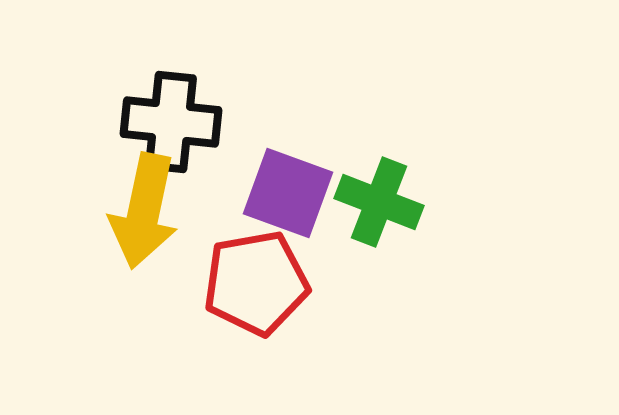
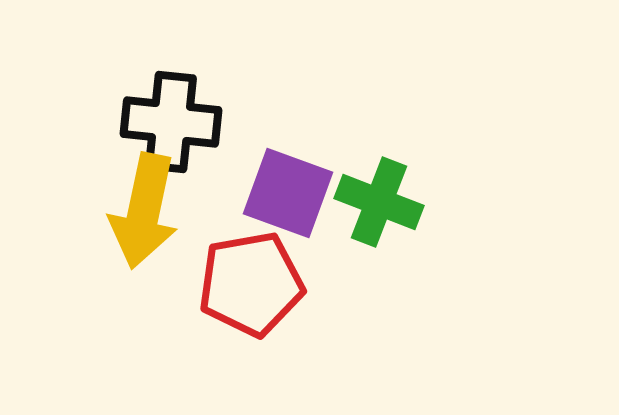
red pentagon: moved 5 px left, 1 px down
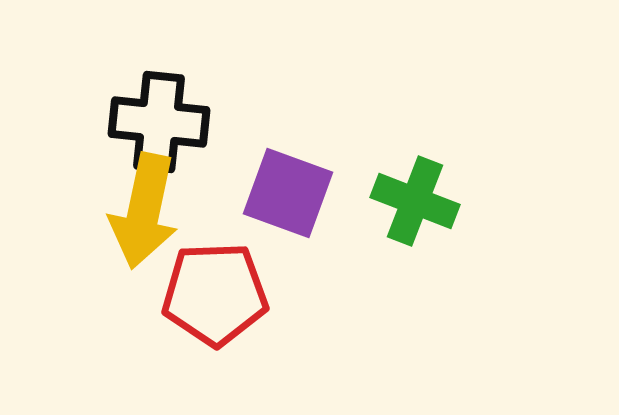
black cross: moved 12 px left
green cross: moved 36 px right, 1 px up
red pentagon: moved 36 px left, 10 px down; rotated 8 degrees clockwise
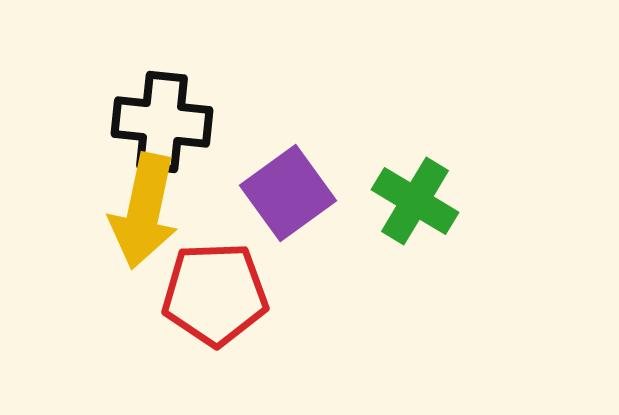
black cross: moved 3 px right
purple square: rotated 34 degrees clockwise
green cross: rotated 10 degrees clockwise
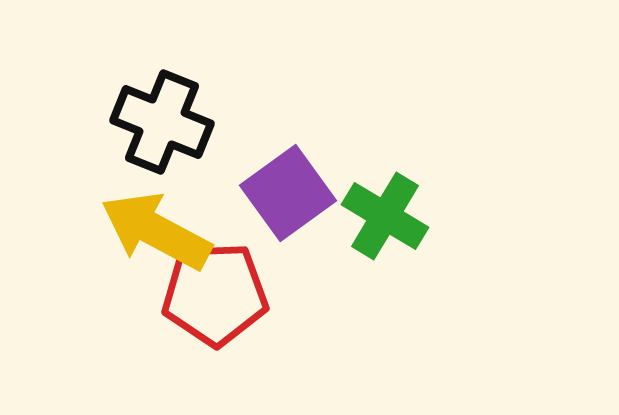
black cross: rotated 16 degrees clockwise
green cross: moved 30 px left, 15 px down
yellow arrow: moved 12 px right, 20 px down; rotated 106 degrees clockwise
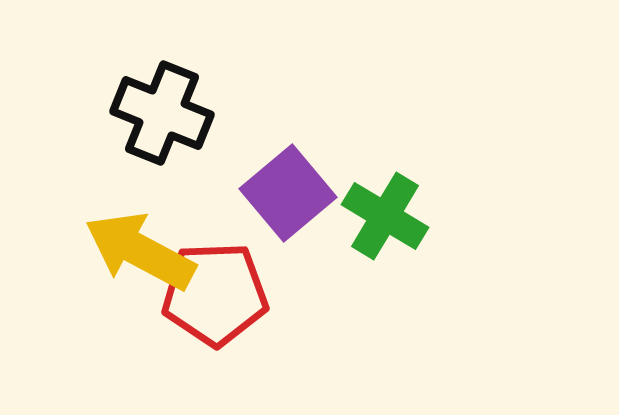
black cross: moved 9 px up
purple square: rotated 4 degrees counterclockwise
yellow arrow: moved 16 px left, 20 px down
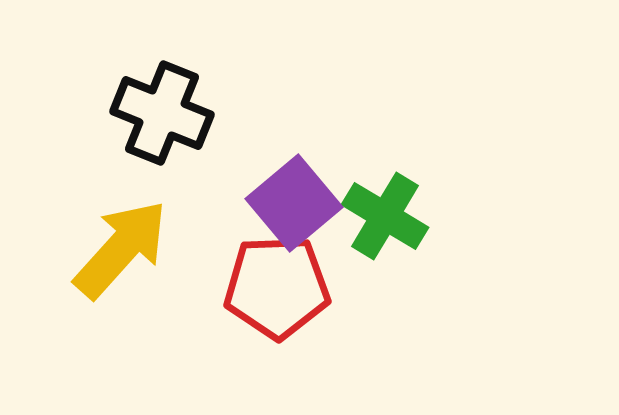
purple square: moved 6 px right, 10 px down
yellow arrow: moved 19 px left, 2 px up; rotated 104 degrees clockwise
red pentagon: moved 62 px right, 7 px up
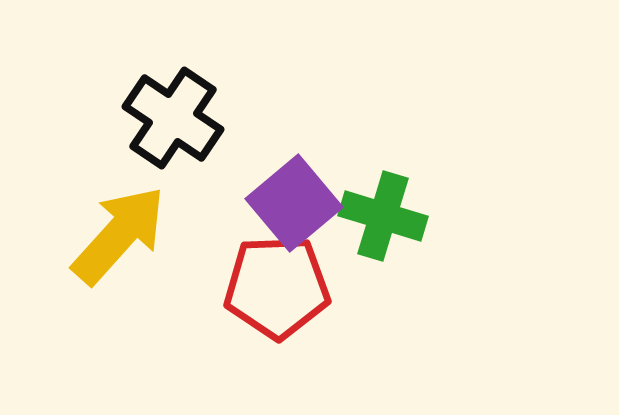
black cross: moved 11 px right, 5 px down; rotated 12 degrees clockwise
green cross: moved 2 px left; rotated 14 degrees counterclockwise
yellow arrow: moved 2 px left, 14 px up
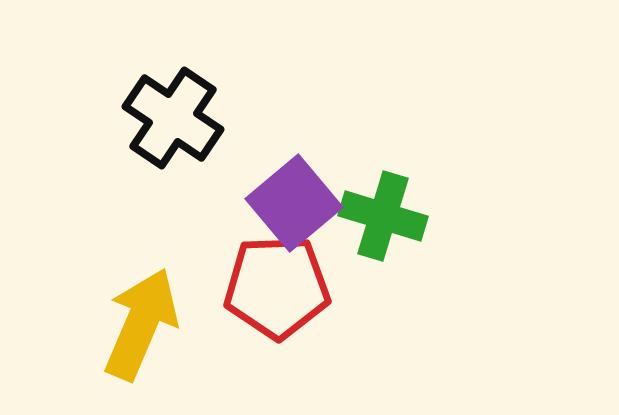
yellow arrow: moved 22 px right, 89 px down; rotated 19 degrees counterclockwise
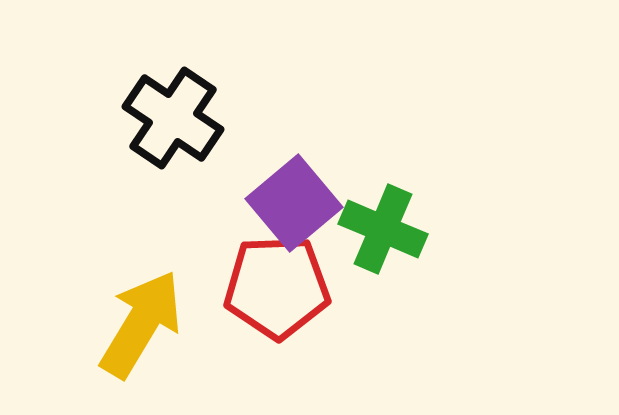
green cross: moved 13 px down; rotated 6 degrees clockwise
yellow arrow: rotated 8 degrees clockwise
